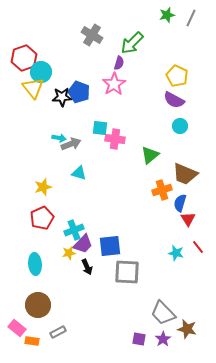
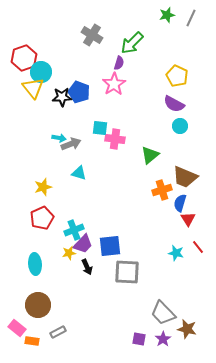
purple semicircle at (174, 100): moved 4 px down
brown trapezoid at (185, 174): moved 3 px down
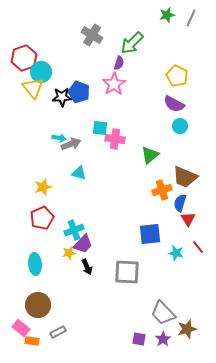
blue square at (110, 246): moved 40 px right, 12 px up
pink rectangle at (17, 328): moved 4 px right
brown star at (187, 329): rotated 30 degrees counterclockwise
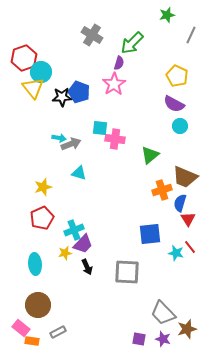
gray line at (191, 18): moved 17 px down
red line at (198, 247): moved 8 px left
yellow star at (69, 253): moved 4 px left
purple star at (163, 339): rotated 21 degrees counterclockwise
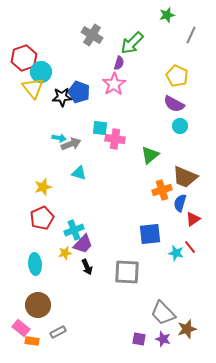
red triangle at (188, 219): moved 5 px right; rotated 28 degrees clockwise
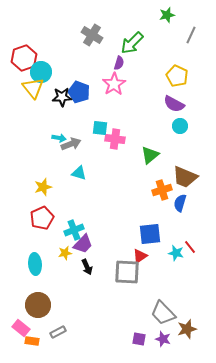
red triangle at (193, 219): moved 53 px left, 37 px down
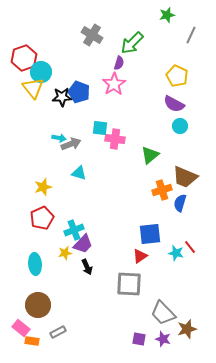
gray square at (127, 272): moved 2 px right, 12 px down
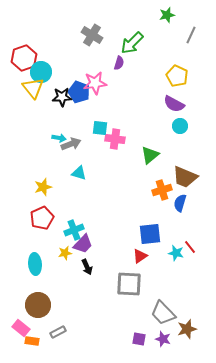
pink star at (114, 84): moved 19 px left, 1 px up; rotated 25 degrees clockwise
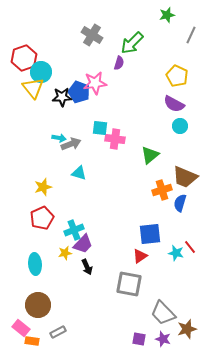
gray square at (129, 284): rotated 8 degrees clockwise
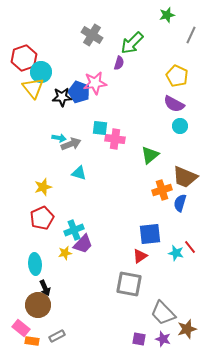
black arrow at (87, 267): moved 42 px left, 21 px down
gray rectangle at (58, 332): moved 1 px left, 4 px down
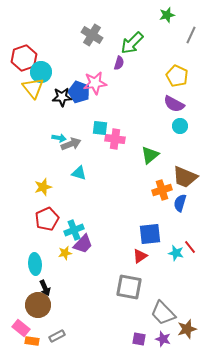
red pentagon at (42, 218): moved 5 px right, 1 px down
gray square at (129, 284): moved 3 px down
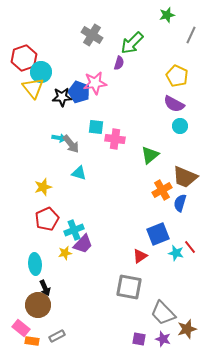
cyan square at (100, 128): moved 4 px left, 1 px up
gray arrow at (71, 144): rotated 72 degrees clockwise
orange cross at (162, 190): rotated 12 degrees counterclockwise
blue square at (150, 234): moved 8 px right; rotated 15 degrees counterclockwise
